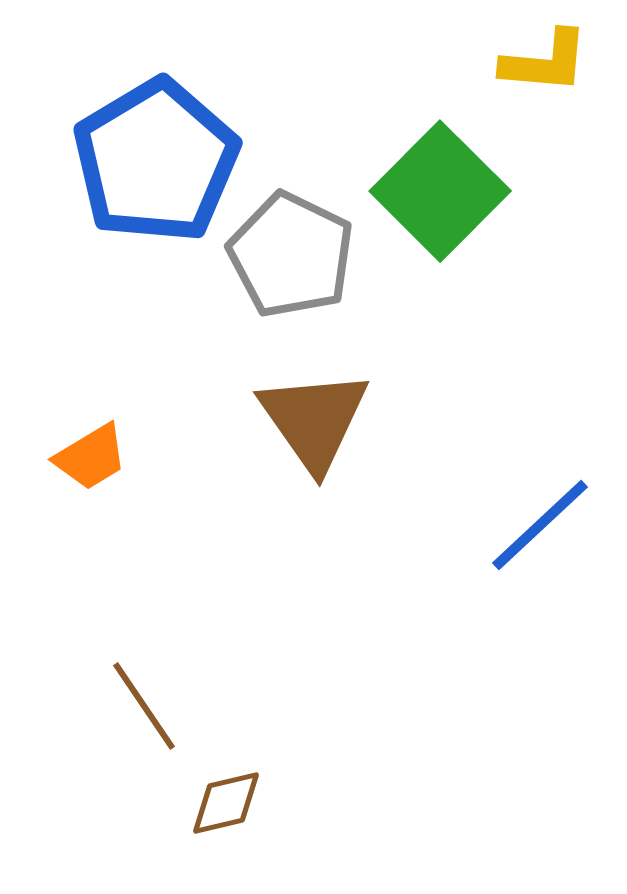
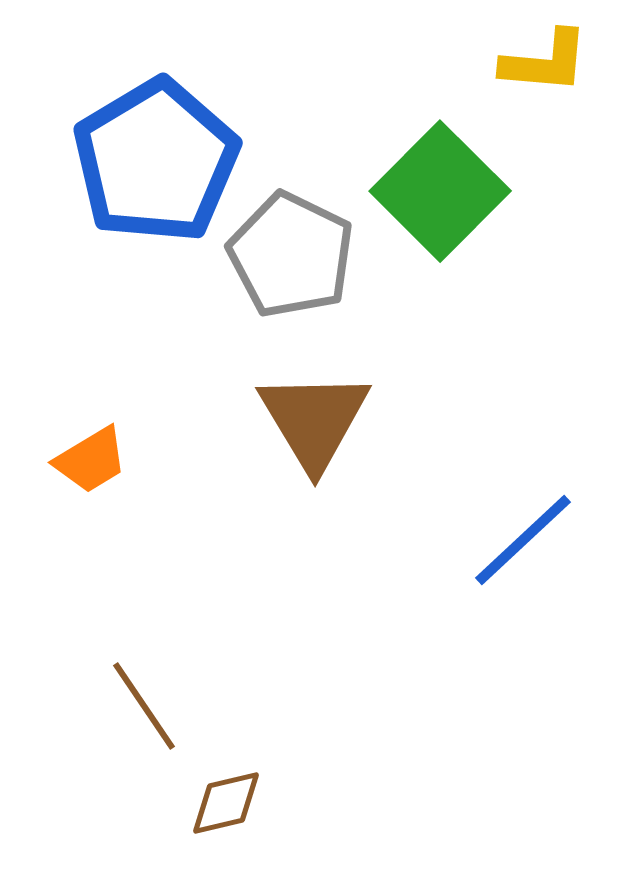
brown triangle: rotated 4 degrees clockwise
orange trapezoid: moved 3 px down
blue line: moved 17 px left, 15 px down
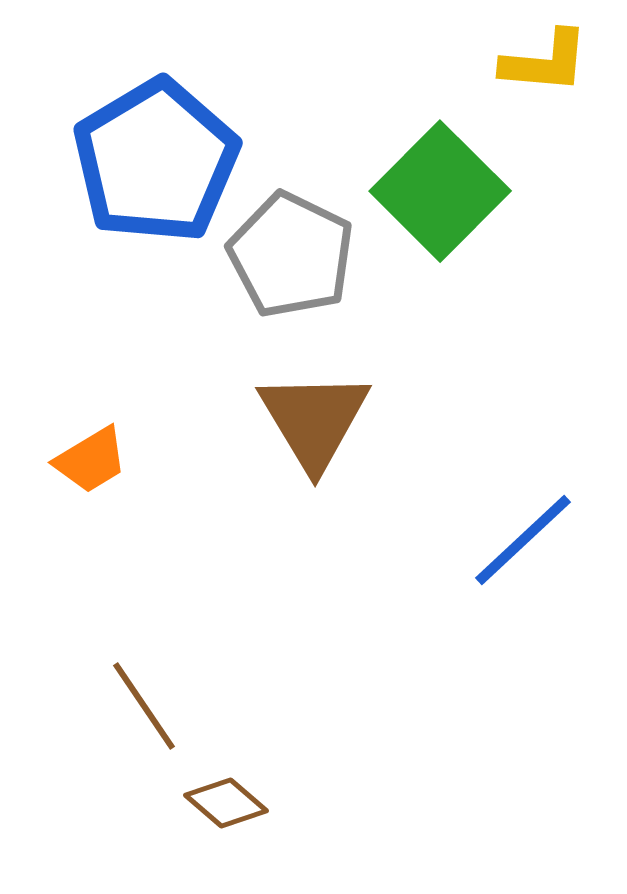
brown diamond: rotated 54 degrees clockwise
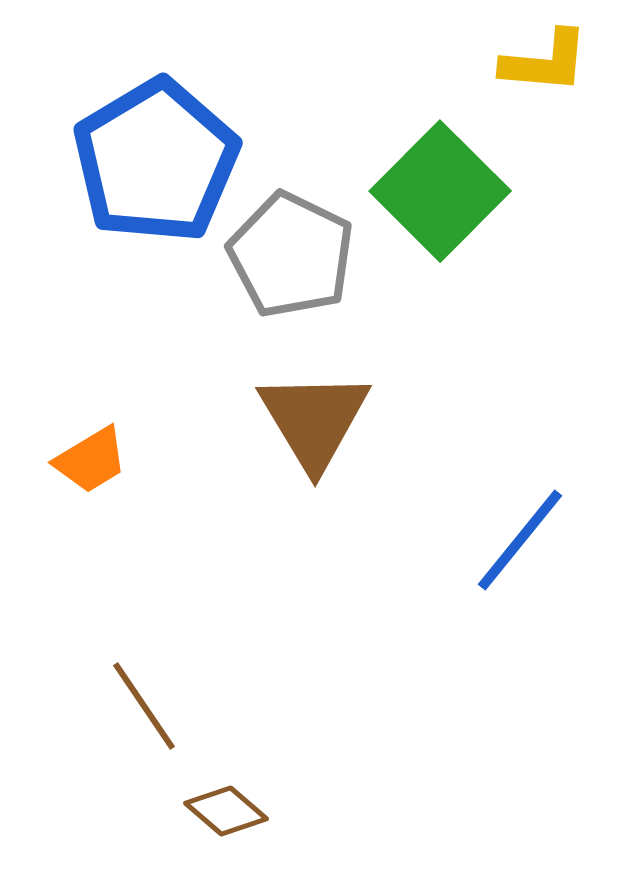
blue line: moved 3 px left; rotated 8 degrees counterclockwise
brown diamond: moved 8 px down
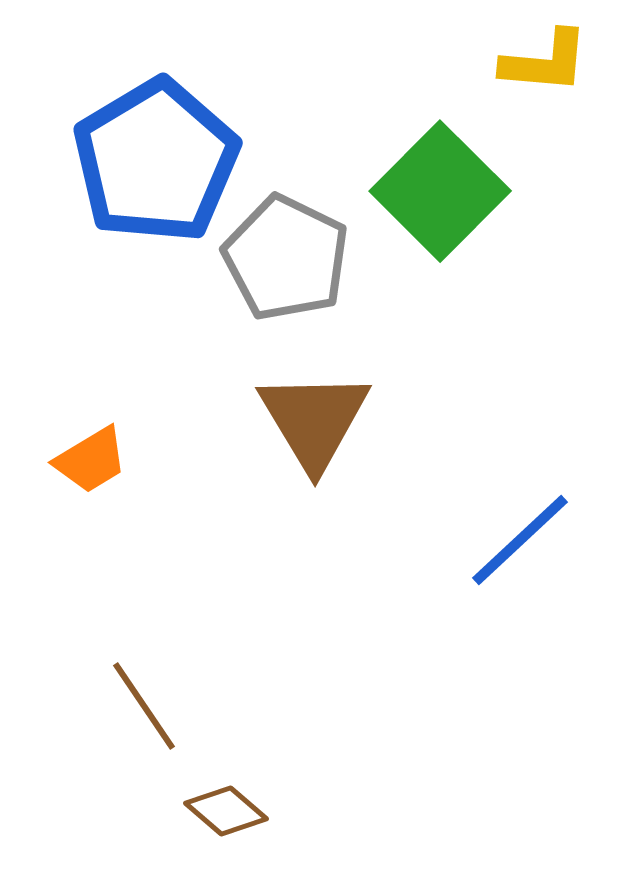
gray pentagon: moved 5 px left, 3 px down
blue line: rotated 8 degrees clockwise
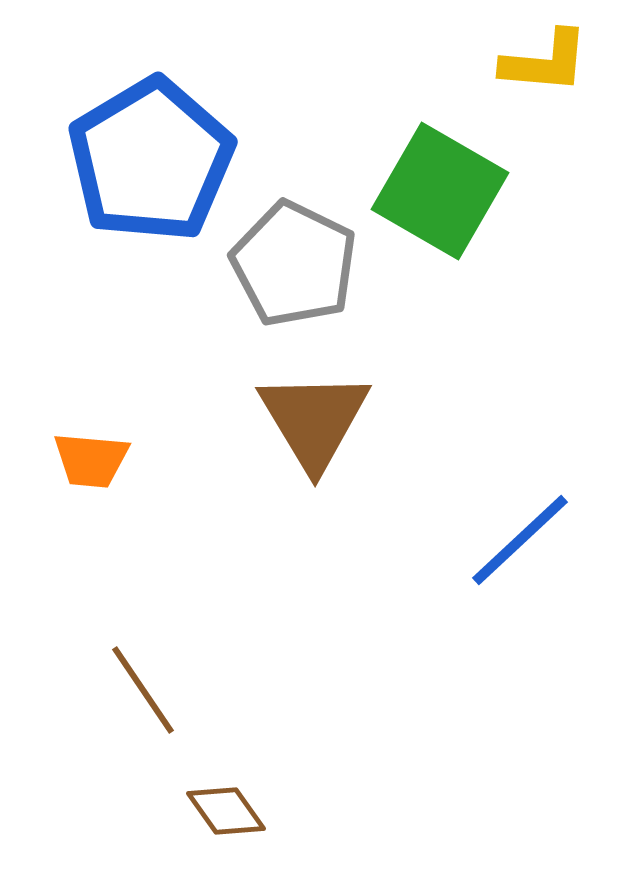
blue pentagon: moved 5 px left, 1 px up
green square: rotated 15 degrees counterclockwise
gray pentagon: moved 8 px right, 6 px down
orange trapezoid: rotated 36 degrees clockwise
brown line: moved 1 px left, 16 px up
brown diamond: rotated 14 degrees clockwise
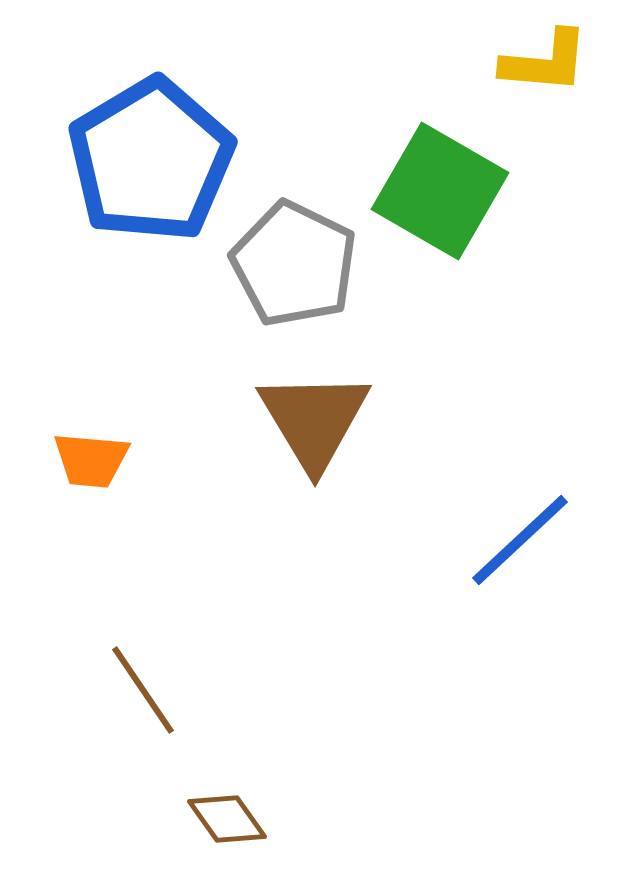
brown diamond: moved 1 px right, 8 px down
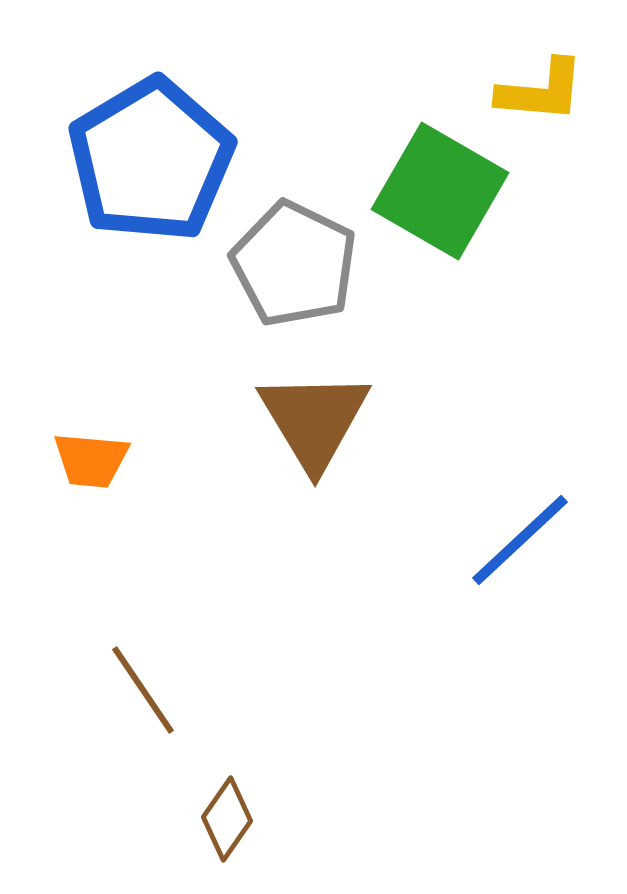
yellow L-shape: moved 4 px left, 29 px down
brown diamond: rotated 70 degrees clockwise
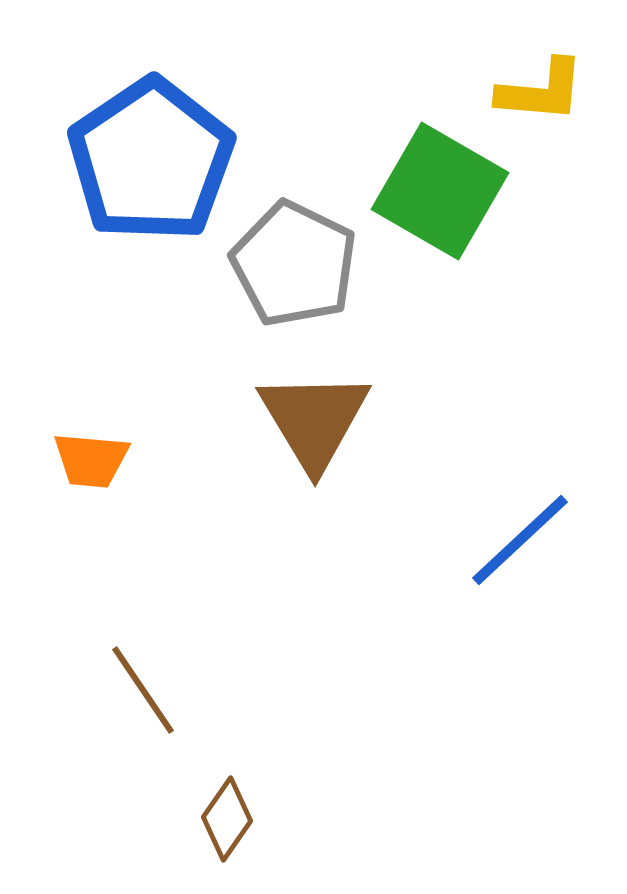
blue pentagon: rotated 3 degrees counterclockwise
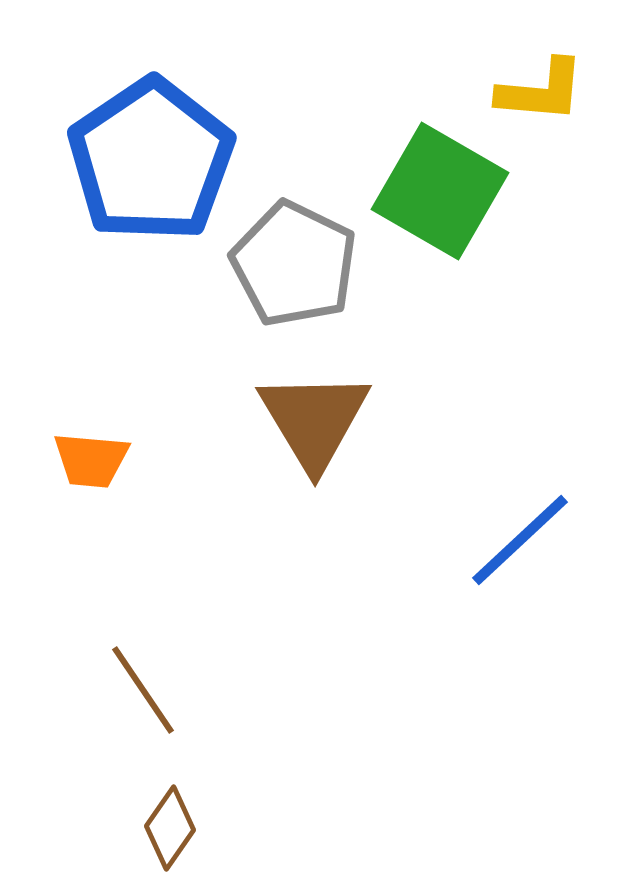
brown diamond: moved 57 px left, 9 px down
